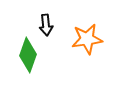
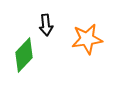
green diamond: moved 4 px left; rotated 24 degrees clockwise
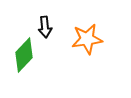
black arrow: moved 1 px left, 2 px down
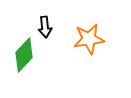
orange star: moved 2 px right
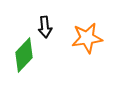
orange star: moved 2 px left, 1 px up
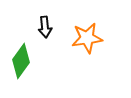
green diamond: moved 3 px left, 6 px down; rotated 8 degrees counterclockwise
